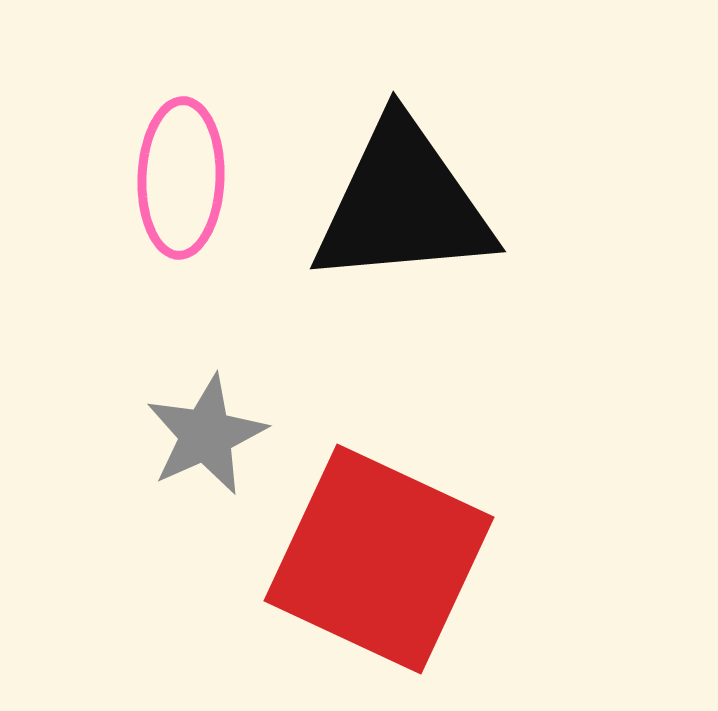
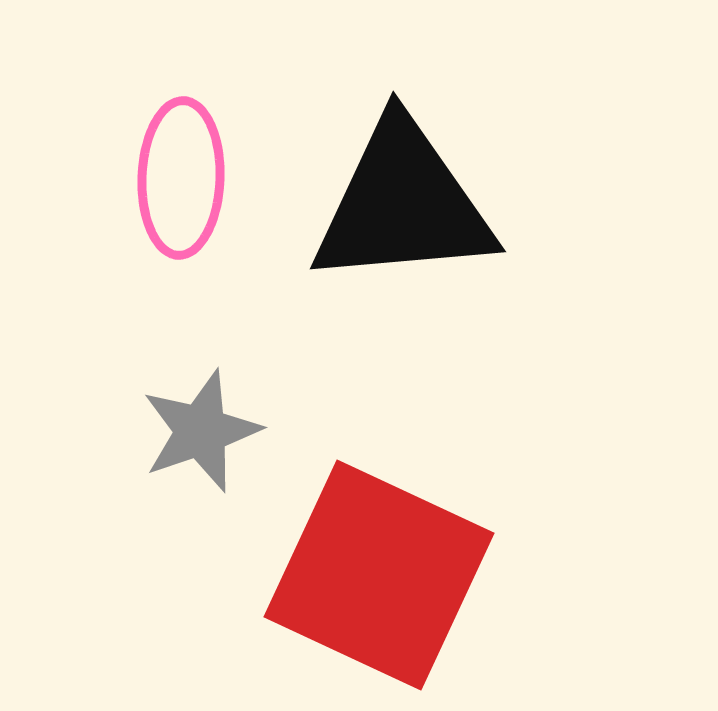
gray star: moved 5 px left, 4 px up; rotated 5 degrees clockwise
red square: moved 16 px down
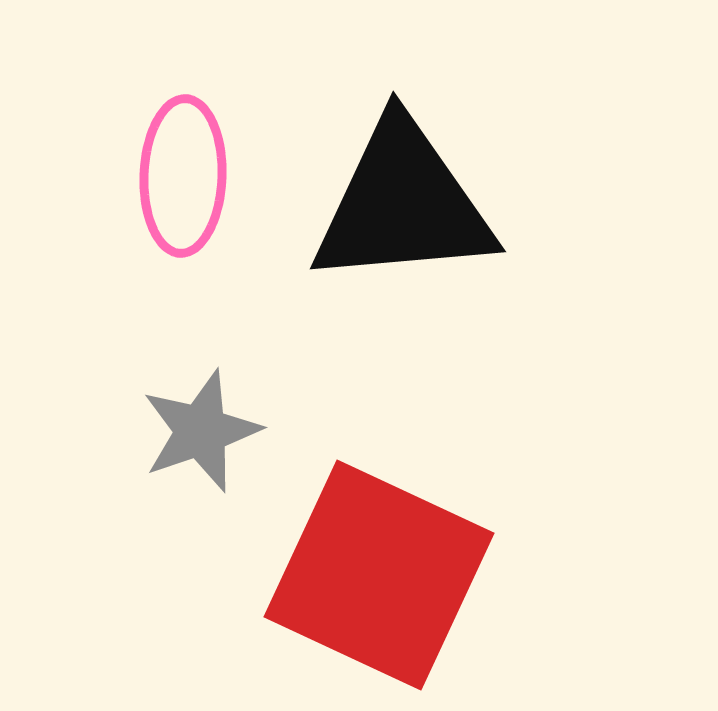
pink ellipse: moved 2 px right, 2 px up
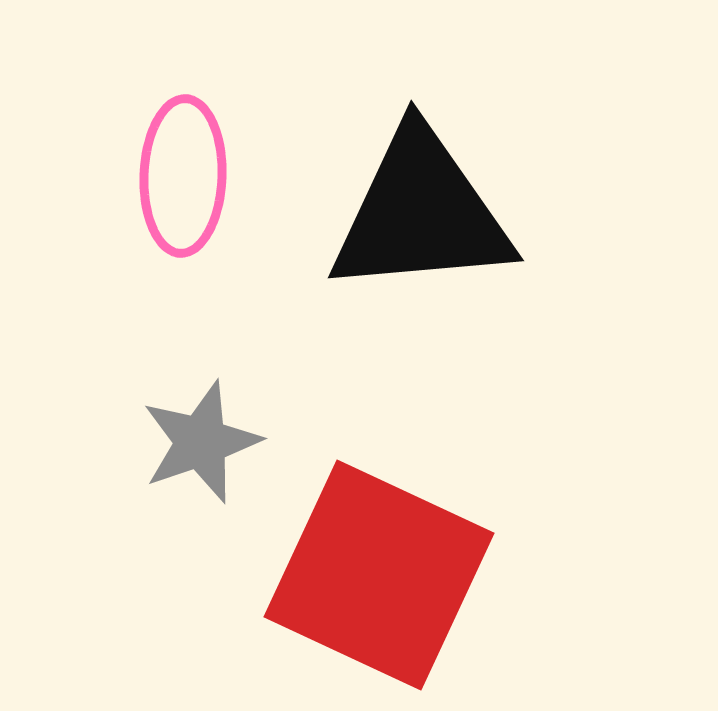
black triangle: moved 18 px right, 9 px down
gray star: moved 11 px down
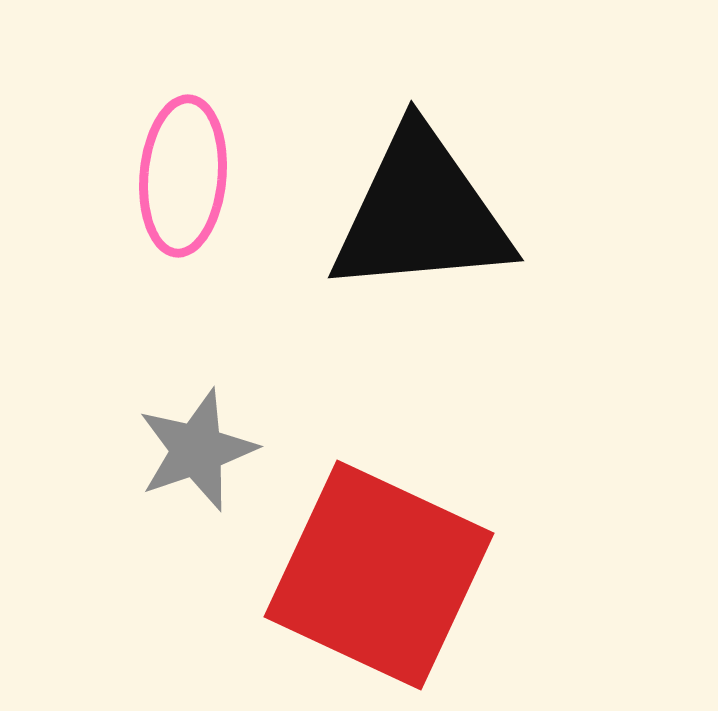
pink ellipse: rotated 3 degrees clockwise
gray star: moved 4 px left, 8 px down
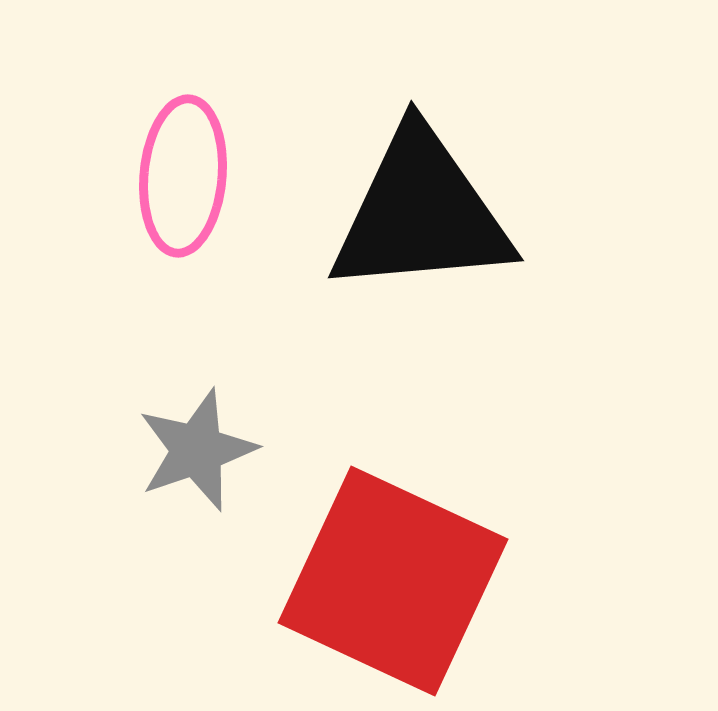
red square: moved 14 px right, 6 px down
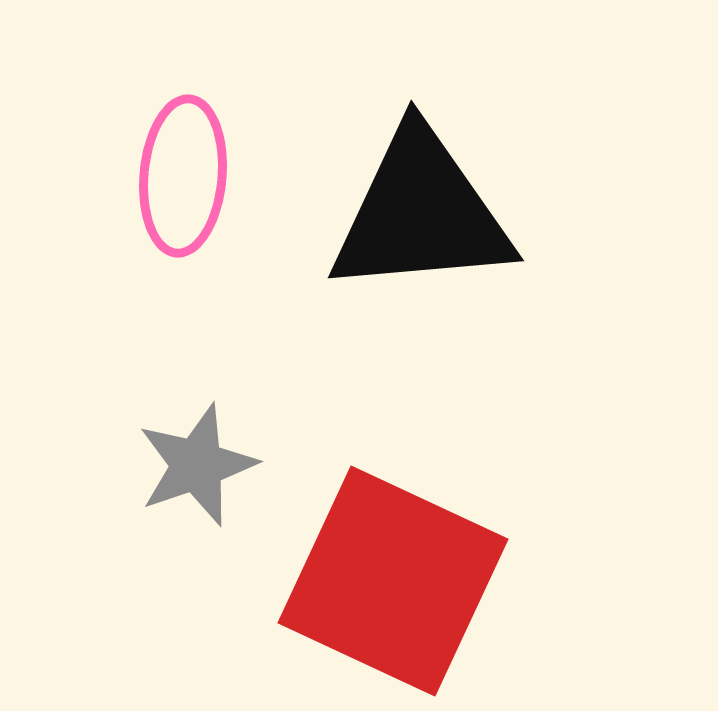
gray star: moved 15 px down
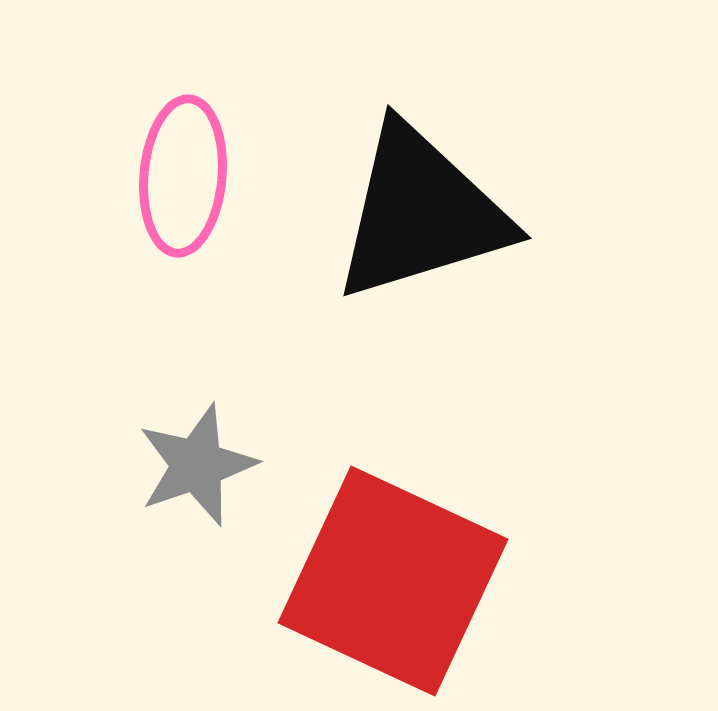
black triangle: rotated 12 degrees counterclockwise
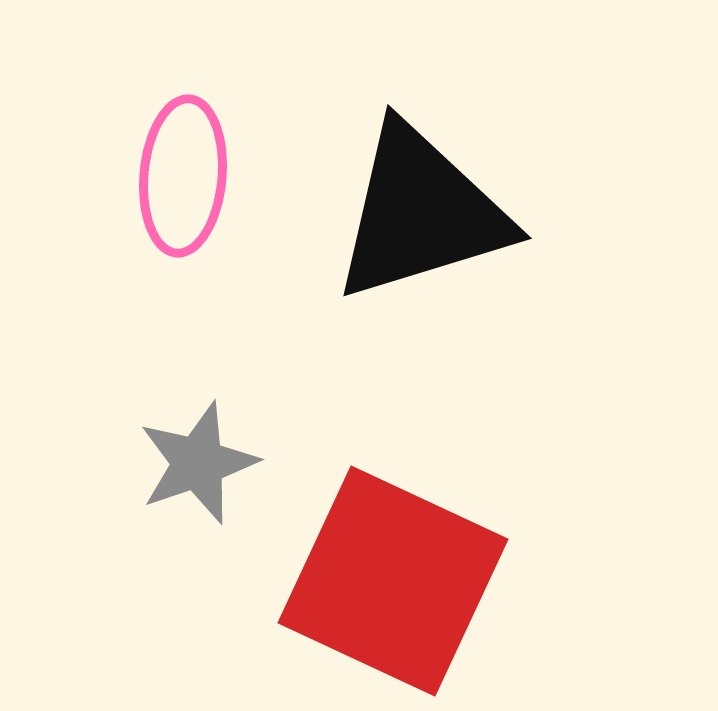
gray star: moved 1 px right, 2 px up
